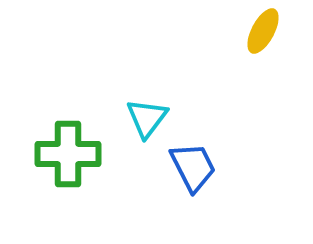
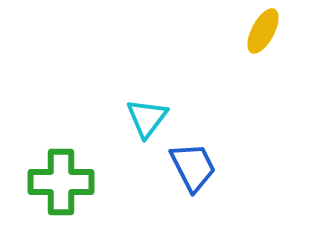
green cross: moved 7 px left, 28 px down
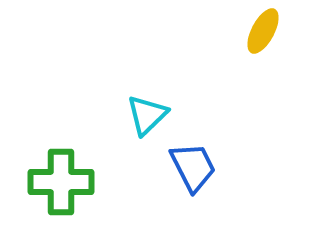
cyan triangle: moved 3 px up; rotated 9 degrees clockwise
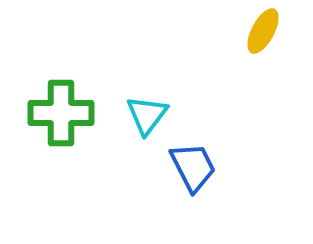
cyan triangle: rotated 9 degrees counterclockwise
green cross: moved 69 px up
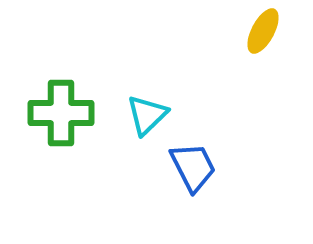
cyan triangle: rotated 9 degrees clockwise
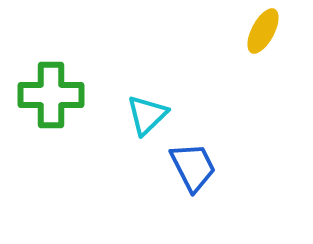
green cross: moved 10 px left, 18 px up
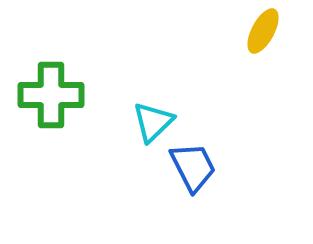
cyan triangle: moved 6 px right, 7 px down
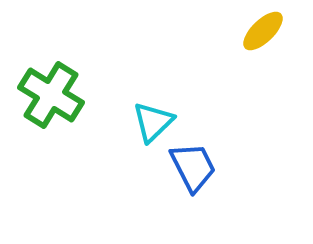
yellow ellipse: rotated 18 degrees clockwise
green cross: rotated 32 degrees clockwise
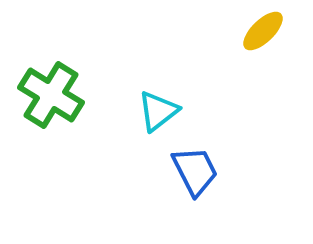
cyan triangle: moved 5 px right, 11 px up; rotated 6 degrees clockwise
blue trapezoid: moved 2 px right, 4 px down
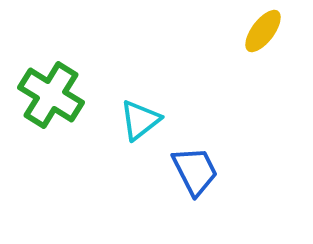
yellow ellipse: rotated 9 degrees counterclockwise
cyan triangle: moved 18 px left, 9 px down
